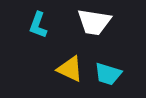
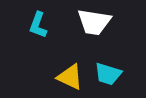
yellow triangle: moved 8 px down
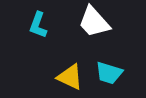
white trapezoid: rotated 39 degrees clockwise
cyan trapezoid: moved 1 px right, 1 px up
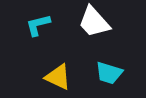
cyan L-shape: rotated 56 degrees clockwise
yellow triangle: moved 12 px left
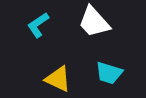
cyan L-shape: rotated 20 degrees counterclockwise
yellow triangle: moved 2 px down
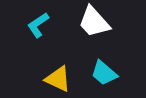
cyan trapezoid: moved 5 px left; rotated 24 degrees clockwise
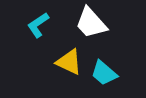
white trapezoid: moved 3 px left, 1 px down
yellow triangle: moved 11 px right, 17 px up
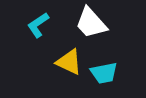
cyan trapezoid: rotated 52 degrees counterclockwise
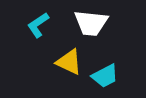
white trapezoid: rotated 42 degrees counterclockwise
cyan trapezoid: moved 1 px right, 3 px down; rotated 16 degrees counterclockwise
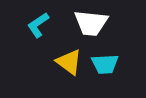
yellow triangle: rotated 12 degrees clockwise
cyan trapezoid: moved 12 px up; rotated 24 degrees clockwise
